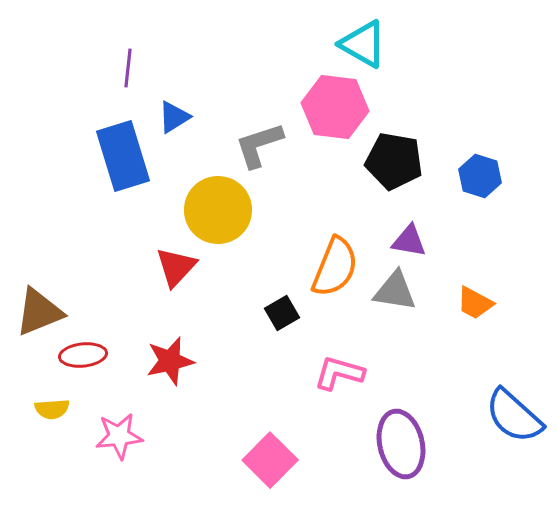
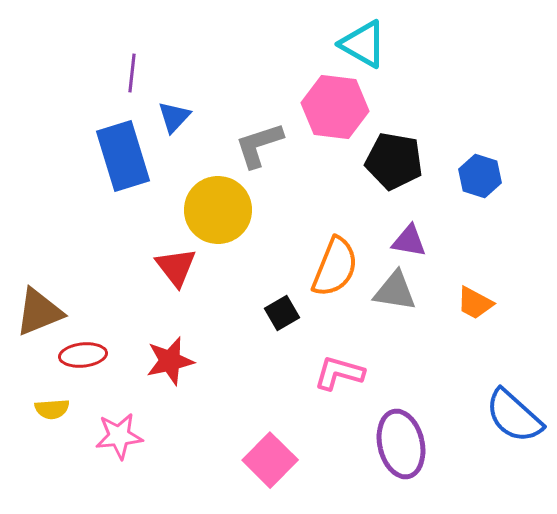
purple line: moved 4 px right, 5 px down
blue triangle: rotated 15 degrees counterclockwise
red triangle: rotated 21 degrees counterclockwise
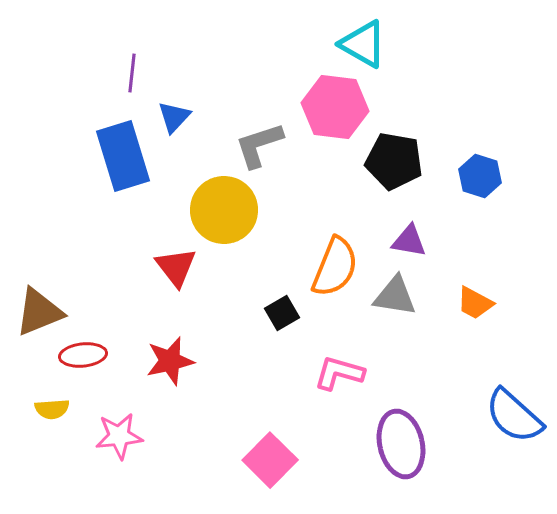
yellow circle: moved 6 px right
gray triangle: moved 5 px down
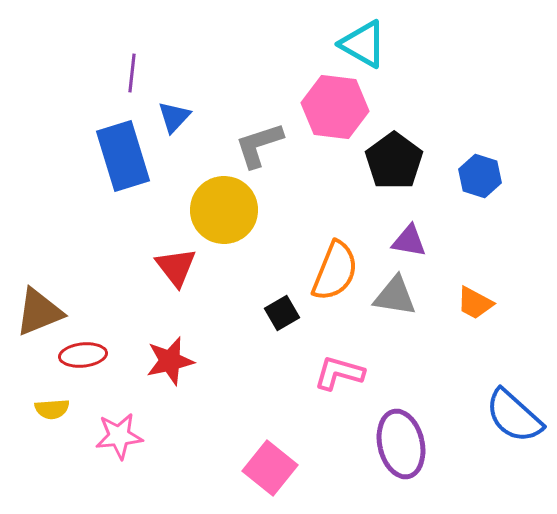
black pentagon: rotated 26 degrees clockwise
orange semicircle: moved 4 px down
pink square: moved 8 px down; rotated 6 degrees counterclockwise
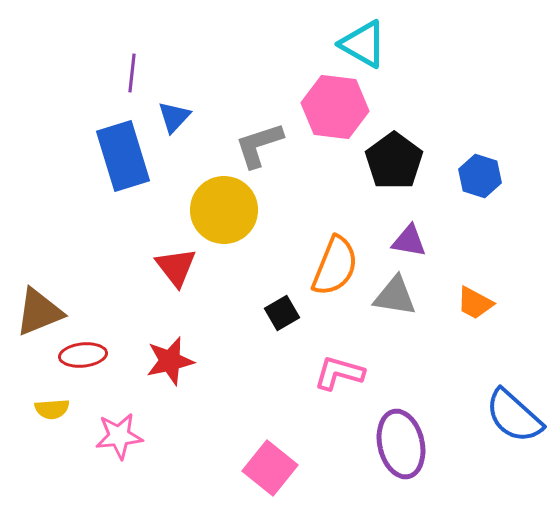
orange semicircle: moved 5 px up
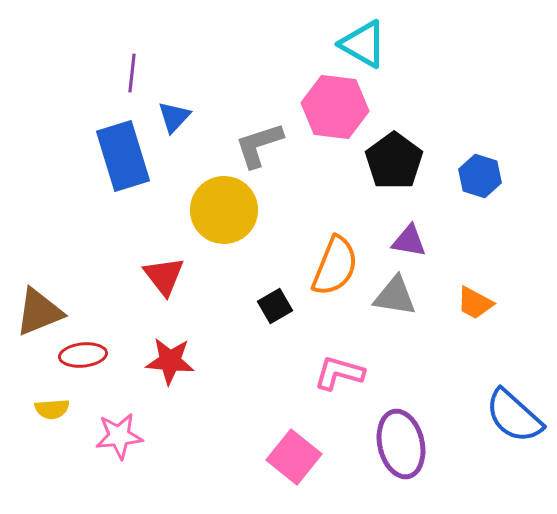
red triangle: moved 12 px left, 9 px down
black square: moved 7 px left, 7 px up
red star: rotated 18 degrees clockwise
pink square: moved 24 px right, 11 px up
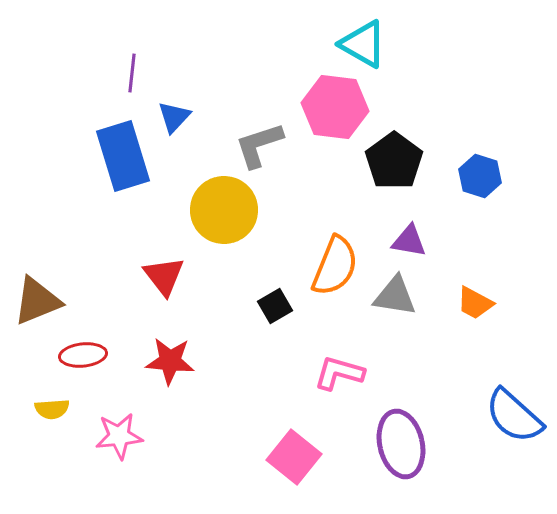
brown triangle: moved 2 px left, 11 px up
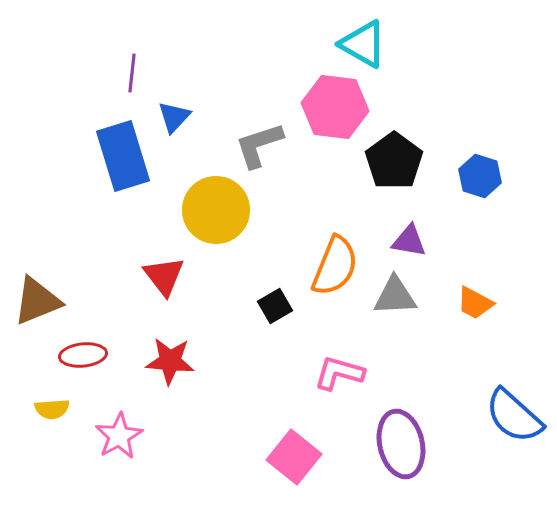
yellow circle: moved 8 px left
gray triangle: rotated 12 degrees counterclockwise
pink star: rotated 24 degrees counterclockwise
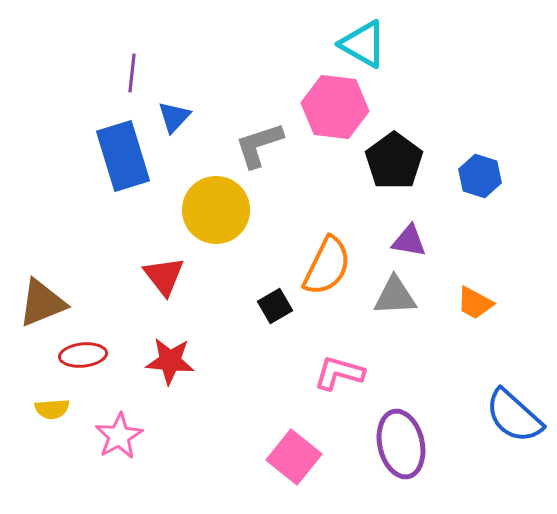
orange semicircle: moved 8 px left; rotated 4 degrees clockwise
brown triangle: moved 5 px right, 2 px down
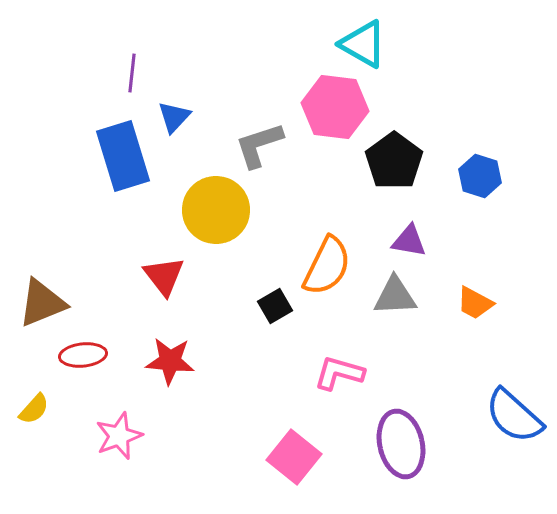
yellow semicircle: moved 18 px left; rotated 44 degrees counterclockwise
pink star: rotated 9 degrees clockwise
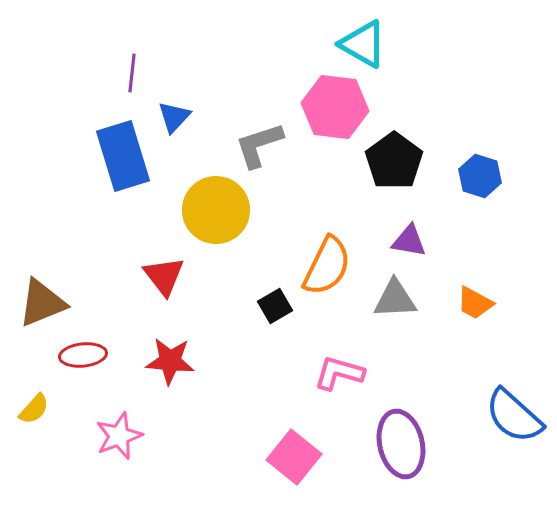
gray triangle: moved 3 px down
